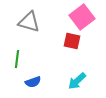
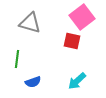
gray triangle: moved 1 px right, 1 px down
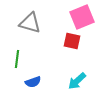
pink square: rotated 15 degrees clockwise
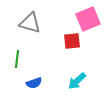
pink square: moved 6 px right, 2 px down
red square: rotated 18 degrees counterclockwise
blue semicircle: moved 1 px right, 1 px down
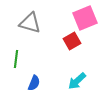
pink square: moved 3 px left, 1 px up
red square: rotated 24 degrees counterclockwise
green line: moved 1 px left
blue semicircle: rotated 49 degrees counterclockwise
